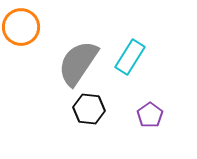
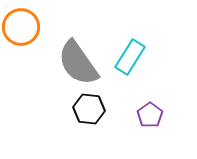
gray semicircle: rotated 69 degrees counterclockwise
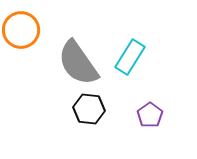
orange circle: moved 3 px down
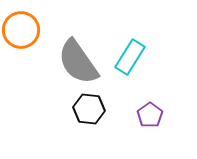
gray semicircle: moved 1 px up
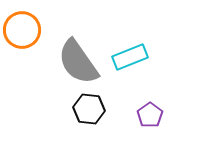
orange circle: moved 1 px right
cyan rectangle: rotated 36 degrees clockwise
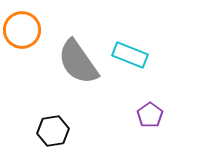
cyan rectangle: moved 2 px up; rotated 44 degrees clockwise
black hexagon: moved 36 px left, 22 px down; rotated 16 degrees counterclockwise
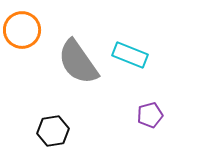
purple pentagon: rotated 20 degrees clockwise
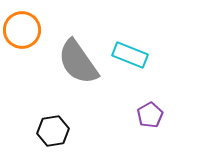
purple pentagon: rotated 15 degrees counterclockwise
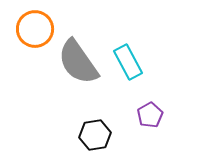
orange circle: moved 13 px right, 1 px up
cyan rectangle: moved 2 px left, 7 px down; rotated 40 degrees clockwise
black hexagon: moved 42 px right, 4 px down
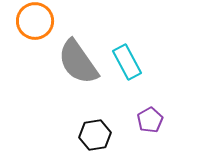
orange circle: moved 8 px up
cyan rectangle: moved 1 px left
purple pentagon: moved 5 px down
